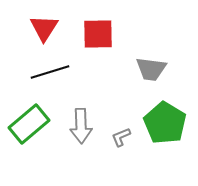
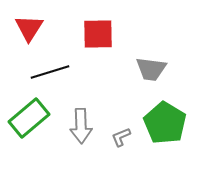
red triangle: moved 15 px left
green rectangle: moved 6 px up
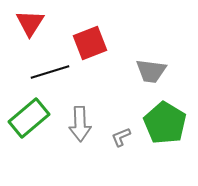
red triangle: moved 1 px right, 5 px up
red square: moved 8 px left, 9 px down; rotated 20 degrees counterclockwise
gray trapezoid: moved 2 px down
gray arrow: moved 1 px left, 2 px up
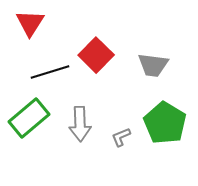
red square: moved 6 px right, 12 px down; rotated 24 degrees counterclockwise
gray trapezoid: moved 2 px right, 6 px up
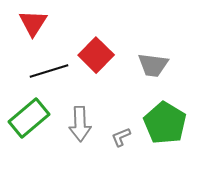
red triangle: moved 3 px right
black line: moved 1 px left, 1 px up
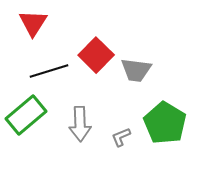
gray trapezoid: moved 17 px left, 5 px down
green rectangle: moved 3 px left, 3 px up
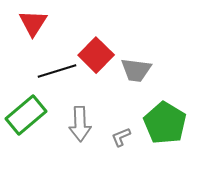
black line: moved 8 px right
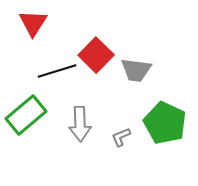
green pentagon: rotated 6 degrees counterclockwise
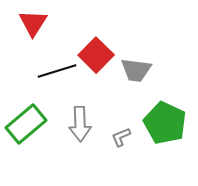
green rectangle: moved 9 px down
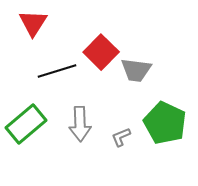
red square: moved 5 px right, 3 px up
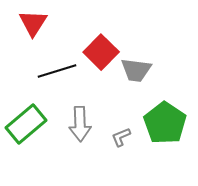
green pentagon: rotated 9 degrees clockwise
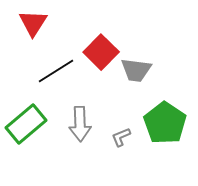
black line: moved 1 px left; rotated 15 degrees counterclockwise
